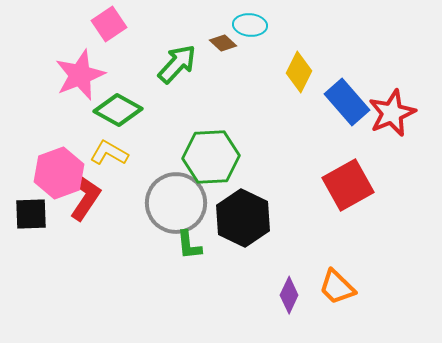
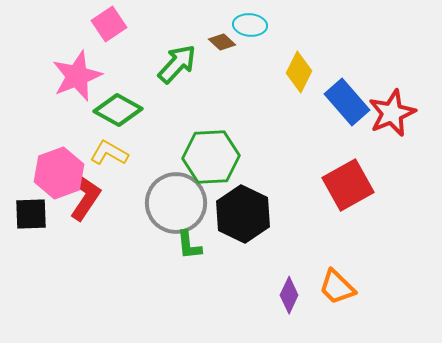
brown diamond: moved 1 px left, 1 px up
pink star: moved 3 px left, 1 px down
black hexagon: moved 4 px up
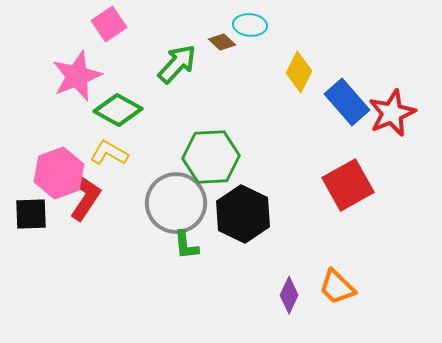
green L-shape: moved 3 px left
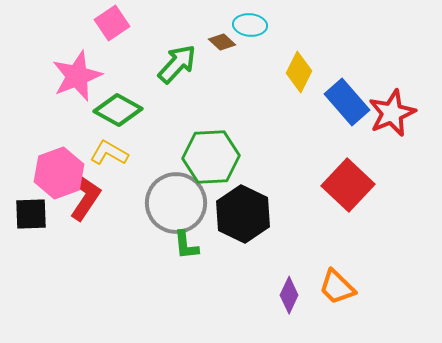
pink square: moved 3 px right, 1 px up
red square: rotated 18 degrees counterclockwise
